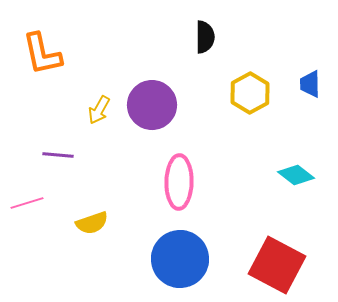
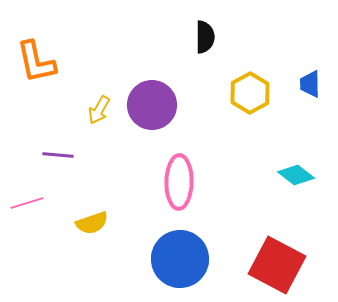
orange L-shape: moved 6 px left, 8 px down
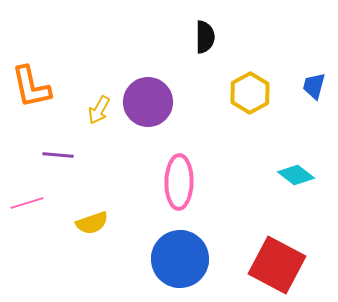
orange L-shape: moved 5 px left, 25 px down
blue trapezoid: moved 4 px right, 2 px down; rotated 16 degrees clockwise
purple circle: moved 4 px left, 3 px up
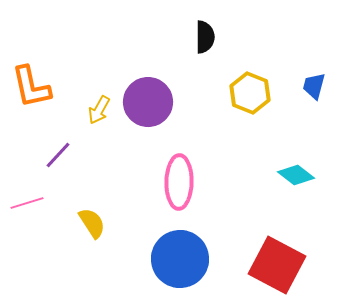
yellow hexagon: rotated 9 degrees counterclockwise
purple line: rotated 52 degrees counterclockwise
yellow semicircle: rotated 104 degrees counterclockwise
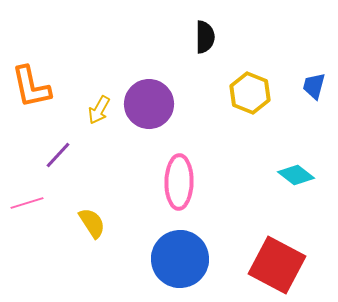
purple circle: moved 1 px right, 2 px down
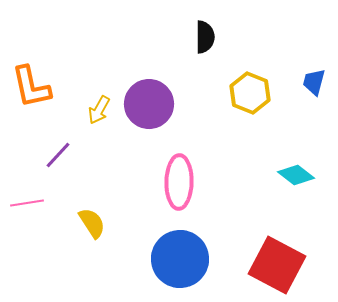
blue trapezoid: moved 4 px up
pink line: rotated 8 degrees clockwise
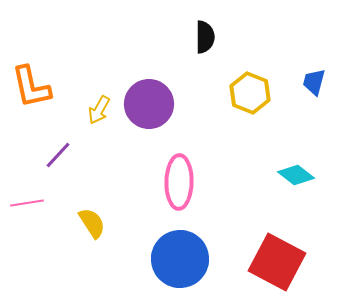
red square: moved 3 px up
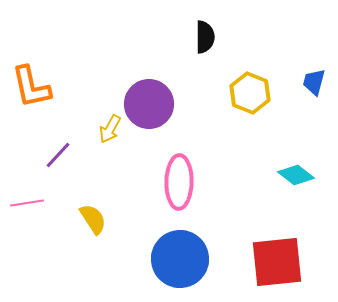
yellow arrow: moved 11 px right, 19 px down
yellow semicircle: moved 1 px right, 4 px up
red square: rotated 34 degrees counterclockwise
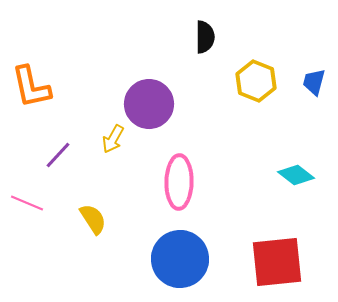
yellow hexagon: moved 6 px right, 12 px up
yellow arrow: moved 3 px right, 10 px down
pink line: rotated 32 degrees clockwise
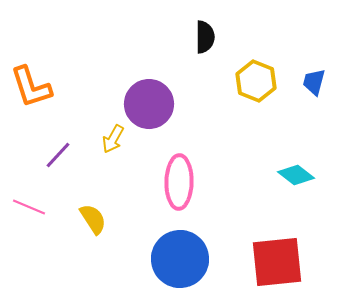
orange L-shape: rotated 6 degrees counterclockwise
pink line: moved 2 px right, 4 px down
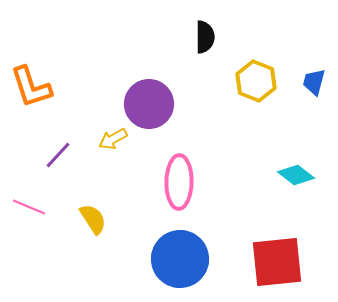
yellow arrow: rotated 32 degrees clockwise
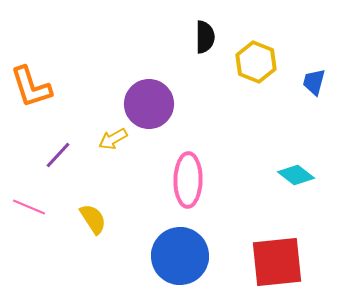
yellow hexagon: moved 19 px up
pink ellipse: moved 9 px right, 2 px up
blue circle: moved 3 px up
